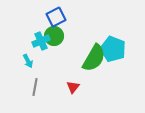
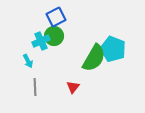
gray line: rotated 12 degrees counterclockwise
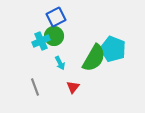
cyan arrow: moved 32 px right, 2 px down
gray line: rotated 18 degrees counterclockwise
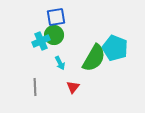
blue square: rotated 18 degrees clockwise
green circle: moved 1 px up
cyan pentagon: moved 2 px right, 1 px up
gray line: rotated 18 degrees clockwise
